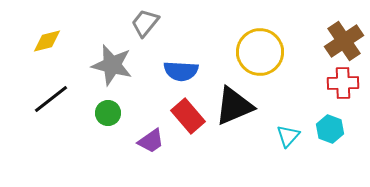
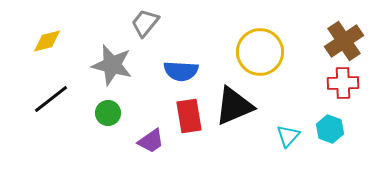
red rectangle: moved 1 px right; rotated 32 degrees clockwise
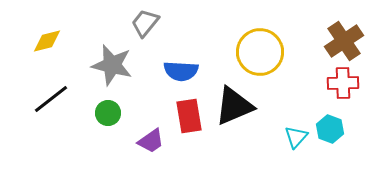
cyan triangle: moved 8 px right, 1 px down
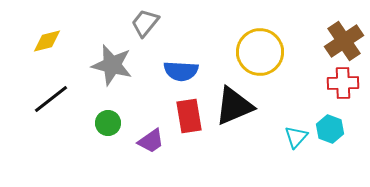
green circle: moved 10 px down
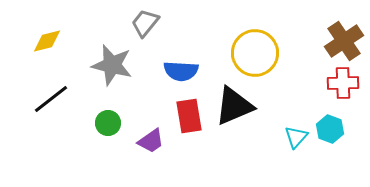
yellow circle: moved 5 px left, 1 px down
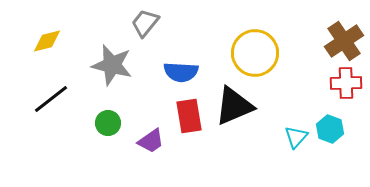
blue semicircle: moved 1 px down
red cross: moved 3 px right
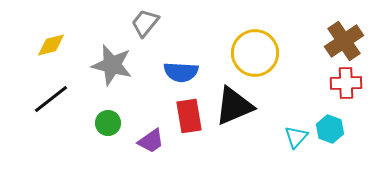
yellow diamond: moved 4 px right, 4 px down
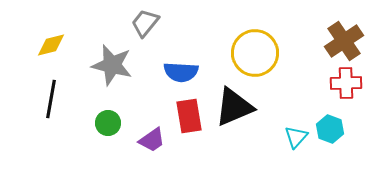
black line: rotated 42 degrees counterclockwise
black triangle: moved 1 px down
purple trapezoid: moved 1 px right, 1 px up
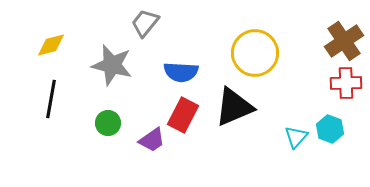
red rectangle: moved 6 px left, 1 px up; rotated 36 degrees clockwise
